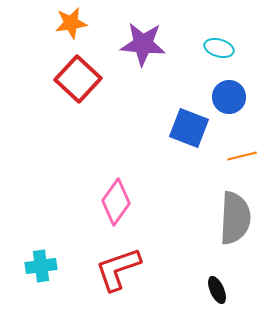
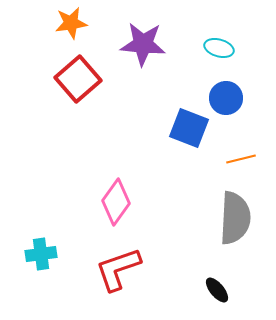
red square: rotated 6 degrees clockwise
blue circle: moved 3 px left, 1 px down
orange line: moved 1 px left, 3 px down
cyan cross: moved 12 px up
black ellipse: rotated 16 degrees counterclockwise
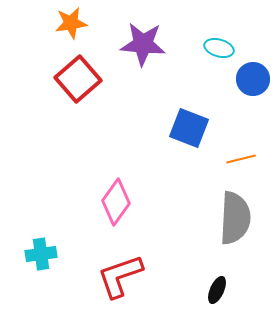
blue circle: moved 27 px right, 19 px up
red L-shape: moved 2 px right, 7 px down
black ellipse: rotated 64 degrees clockwise
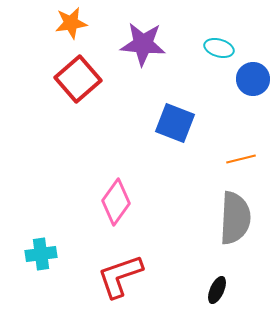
blue square: moved 14 px left, 5 px up
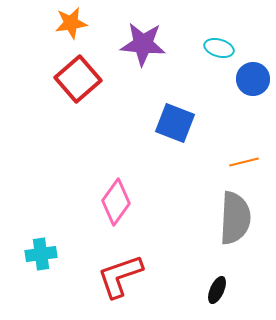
orange line: moved 3 px right, 3 px down
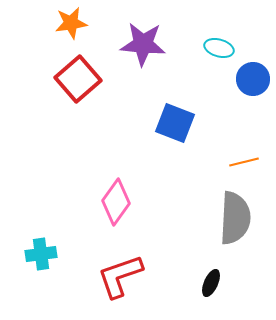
black ellipse: moved 6 px left, 7 px up
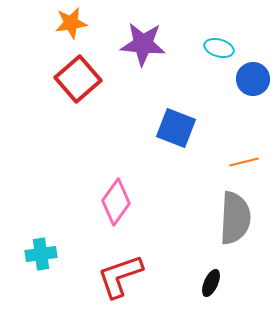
blue square: moved 1 px right, 5 px down
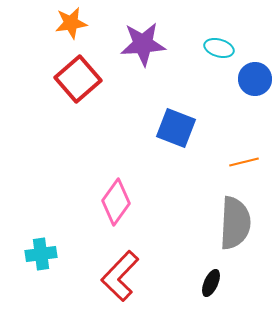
purple star: rotated 9 degrees counterclockwise
blue circle: moved 2 px right
gray semicircle: moved 5 px down
red L-shape: rotated 27 degrees counterclockwise
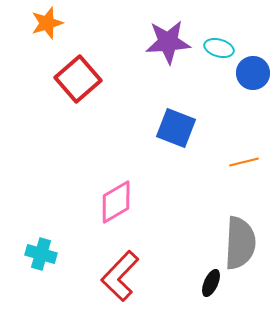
orange star: moved 24 px left; rotated 8 degrees counterclockwise
purple star: moved 25 px right, 2 px up
blue circle: moved 2 px left, 6 px up
pink diamond: rotated 24 degrees clockwise
gray semicircle: moved 5 px right, 20 px down
cyan cross: rotated 24 degrees clockwise
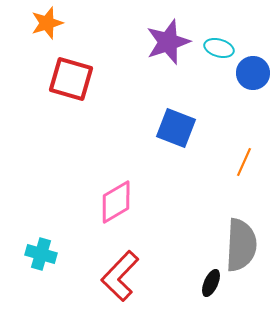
purple star: rotated 15 degrees counterclockwise
red square: moved 7 px left; rotated 33 degrees counterclockwise
orange line: rotated 52 degrees counterclockwise
gray semicircle: moved 1 px right, 2 px down
